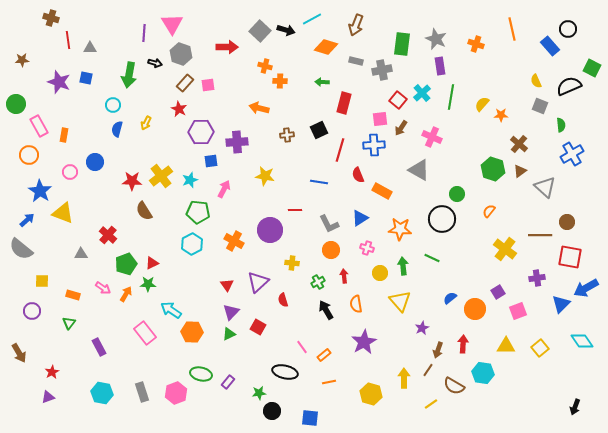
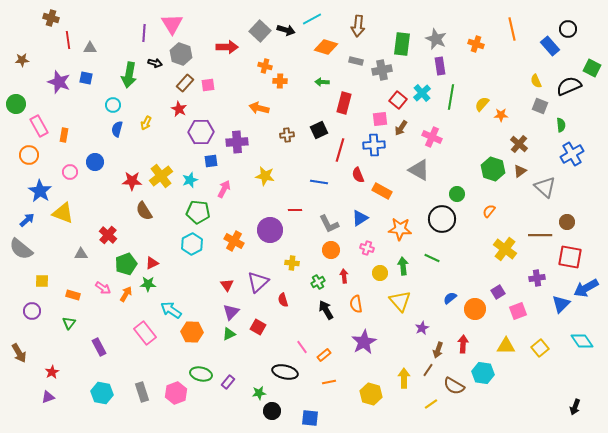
brown arrow at (356, 25): moved 2 px right, 1 px down; rotated 15 degrees counterclockwise
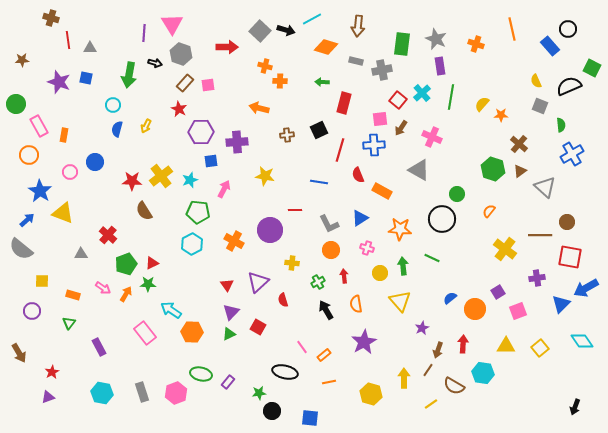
yellow arrow at (146, 123): moved 3 px down
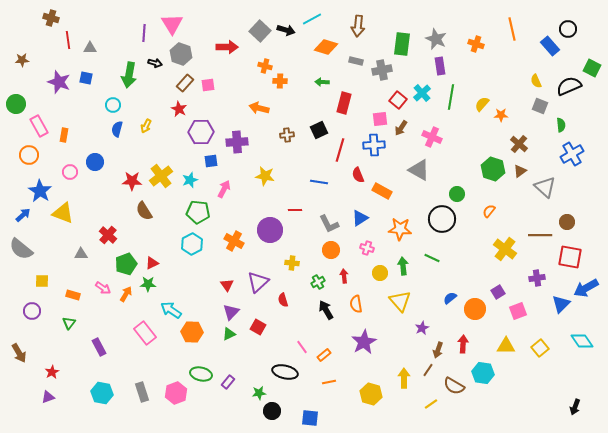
blue arrow at (27, 220): moved 4 px left, 5 px up
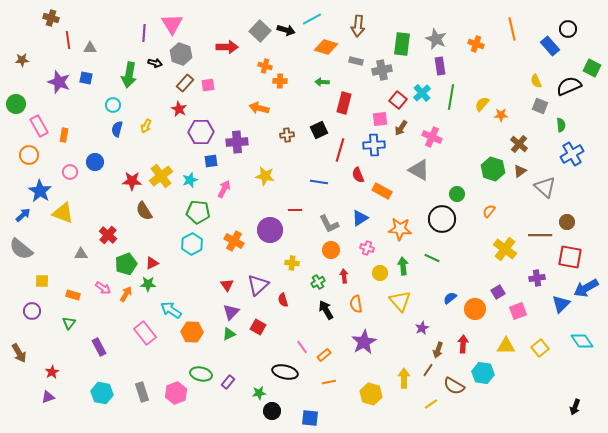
purple triangle at (258, 282): moved 3 px down
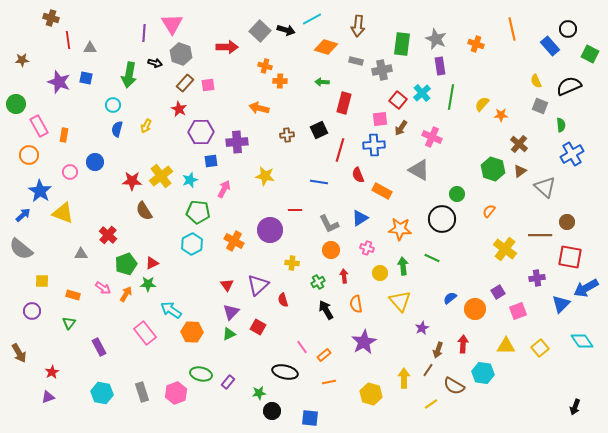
green square at (592, 68): moved 2 px left, 14 px up
